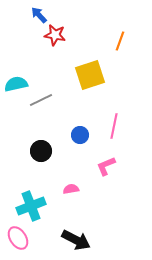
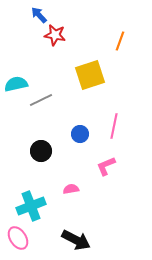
blue circle: moved 1 px up
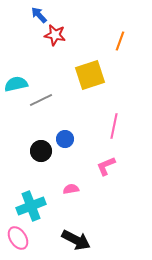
blue circle: moved 15 px left, 5 px down
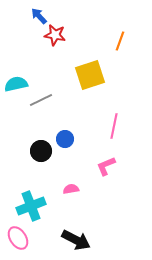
blue arrow: moved 1 px down
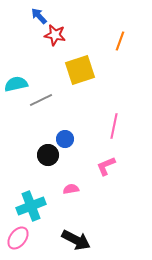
yellow square: moved 10 px left, 5 px up
black circle: moved 7 px right, 4 px down
pink ellipse: rotated 70 degrees clockwise
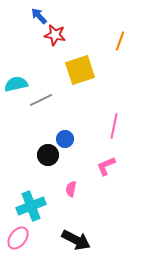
pink semicircle: rotated 70 degrees counterclockwise
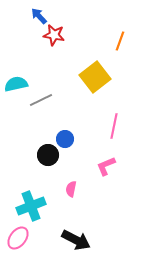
red star: moved 1 px left
yellow square: moved 15 px right, 7 px down; rotated 20 degrees counterclockwise
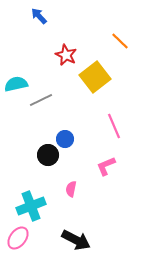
red star: moved 12 px right, 20 px down; rotated 15 degrees clockwise
orange line: rotated 66 degrees counterclockwise
pink line: rotated 35 degrees counterclockwise
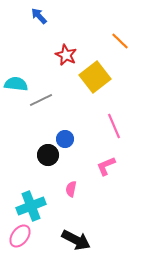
cyan semicircle: rotated 20 degrees clockwise
pink ellipse: moved 2 px right, 2 px up
